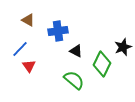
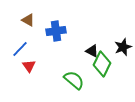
blue cross: moved 2 px left
black triangle: moved 16 px right
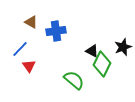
brown triangle: moved 3 px right, 2 px down
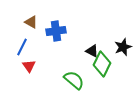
blue line: moved 2 px right, 2 px up; rotated 18 degrees counterclockwise
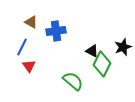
green semicircle: moved 1 px left, 1 px down
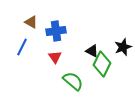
red triangle: moved 26 px right, 9 px up
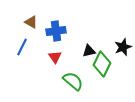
black triangle: moved 3 px left; rotated 40 degrees counterclockwise
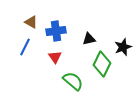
blue line: moved 3 px right
black triangle: moved 12 px up
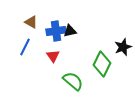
black triangle: moved 19 px left, 8 px up
red triangle: moved 2 px left, 1 px up
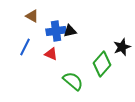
brown triangle: moved 1 px right, 6 px up
black star: moved 1 px left
red triangle: moved 2 px left, 2 px up; rotated 32 degrees counterclockwise
green diamond: rotated 15 degrees clockwise
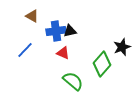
blue line: moved 3 px down; rotated 18 degrees clockwise
red triangle: moved 12 px right, 1 px up
